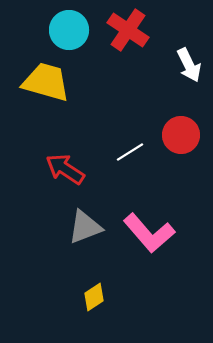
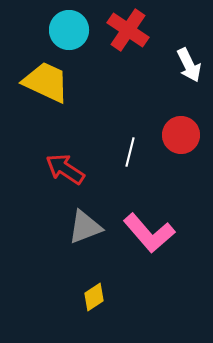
yellow trapezoid: rotated 9 degrees clockwise
white line: rotated 44 degrees counterclockwise
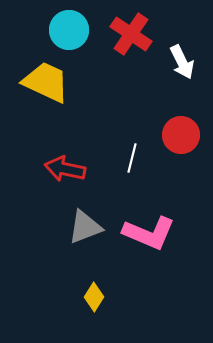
red cross: moved 3 px right, 4 px down
white arrow: moved 7 px left, 3 px up
white line: moved 2 px right, 6 px down
red arrow: rotated 21 degrees counterclockwise
pink L-shape: rotated 26 degrees counterclockwise
yellow diamond: rotated 24 degrees counterclockwise
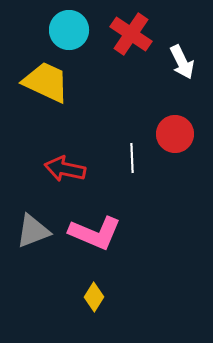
red circle: moved 6 px left, 1 px up
white line: rotated 16 degrees counterclockwise
gray triangle: moved 52 px left, 4 px down
pink L-shape: moved 54 px left
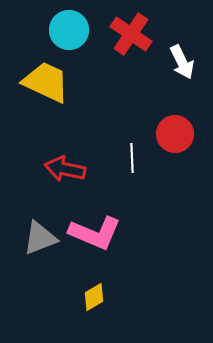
gray triangle: moved 7 px right, 7 px down
yellow diamond: rotated 28 degrees clockwise
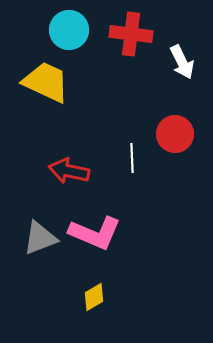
red cross: rotated 27 degrees counterclockwise
red arrow: moved 4 px right, 2 px down
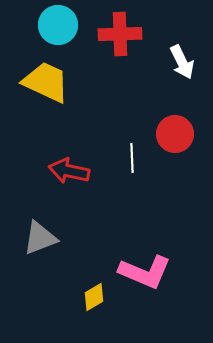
cyan circle: moved 11 px left, 5 px up
red cross: moved 11 px left; rotated 9 degrees counterclockwise
pink L-shape: moved 50 px right, 39 px down
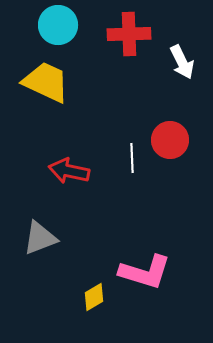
red cross: moved 9 px right
red circle: moved 5 px left, 6 px down
pink L-shape: rotated 6 degrees counterclockwise
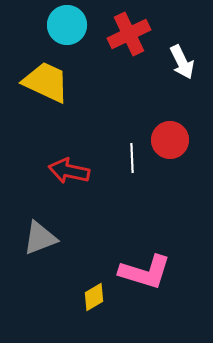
cyan circle: moved 9 px right
red cross: rotated 24 degrees counterclockwise
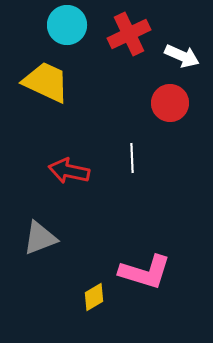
white arrow: moved 6 px up; rotated 40 degrees counterclockwise
red circle: moved 37 px up
